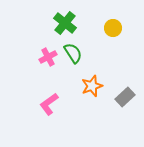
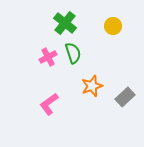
yellow circle: moved 2 px up
green semicircle: rotated 15 degrees clockwise
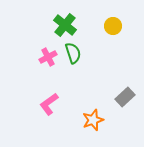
green cross: moved 2 px down
orange star: moved 1 px right, 34 px down
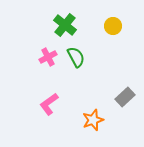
green semicircle: moved 3 px right, 4 px down; rotated 10 degrees counterclockwise
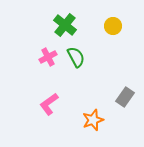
gray rectangle: rotated 12 degrees counterclockwise
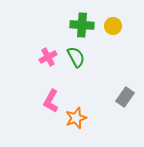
green cross: moved 17 px right; rotated 35 degrees counterclockwise
pink L-shape: moved 2 px right, 3 px up; rotated 25 degrees counterclockwise
orange star: moved 17 px left, 2 px up
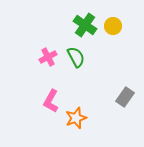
green cross: moved 3 px right; rotated 30 degrees clockwise
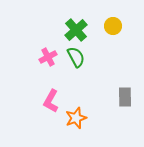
green cross: moved 9 px left, 5 px down; rotated 15 degrees clockwise
gray rectangle: rotated 36 degrees counterclockwise
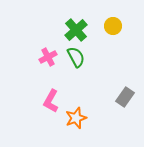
gray rectangle: rotated 36 degrees clockwise
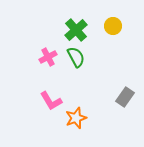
pink L-shape: rotated 60 degrees counterclockwise
